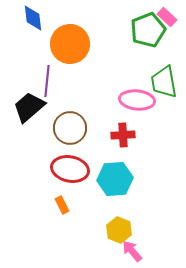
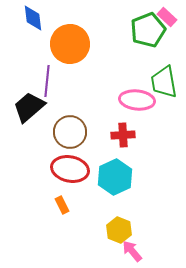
brown circle: moved 4 px down
cyan hexagon: moved 2 px up; rotated 20 degrees counterclockwise
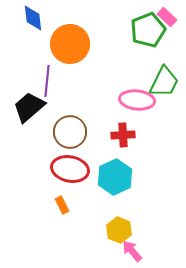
green trapezoid: rotated 144 degrees counterclockwise
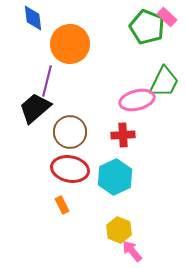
green pentagon: moved 1 px left, 3 px up; rotated 28 degrees counterclockwise
purple line: rotated 8 degrees clockwise
pink ellipse: rotated 20 degrees counterclockwise
black trapezoid: moved 6 px right, 1 px down
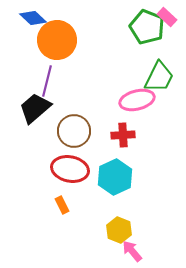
blue diamond: rotated 40 degrees counterclockwise
orange circle: moved 13 px left, 4 px up
green trapezoid: moved 5 px left, 5 px up
brown circle: moved 4 px right, 1 px up
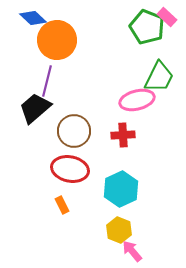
cyan hexagon: moved 6 px right, 12 px down
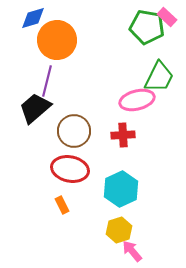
blue diamond: rotated 60 degrees counterclockwise
green pentagon: rotated 12 degrees counterclockwise
yellow hexagon: rotated 20 degrees clockwise
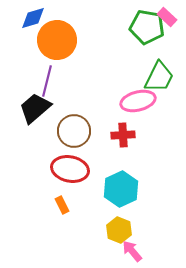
pink ellipse: moved 1 px right, 1 px down
yellow hexagon: rotated 20 degrees counterclockwise
